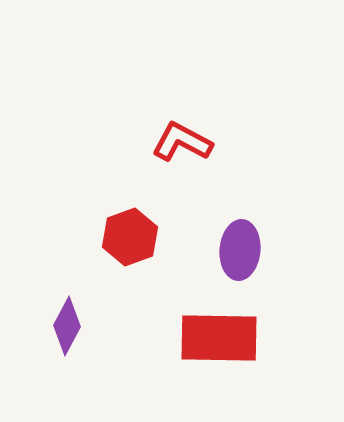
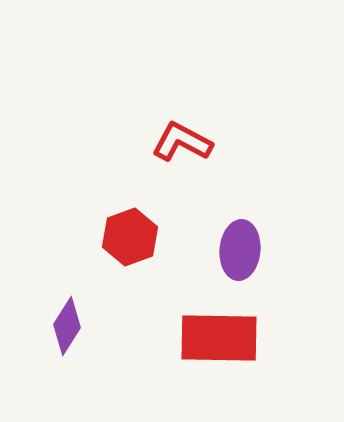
purple diamond: rotated 4 degrees clockwise
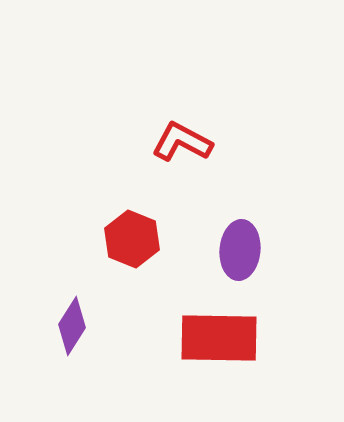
red hexagon: moved 2 px right, 2 px down; rotated 18 degrees counterclockwise
purple diamond: moved 5 px right
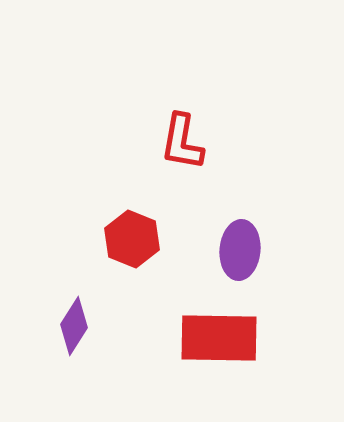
red L-shape: rotated 108 degrees counterclockwise
purple diamond: moved 2 px right
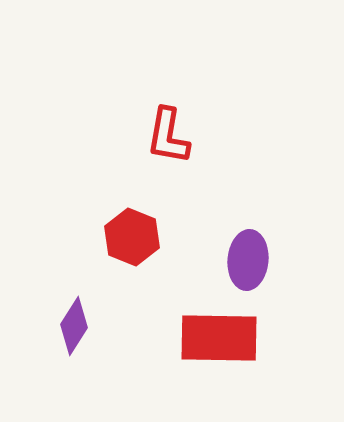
red L-shape: moved 14 px left, 6 px up
red hexagon: moved 2 px up
purple ellipse: moved 8 px right, 10 px down
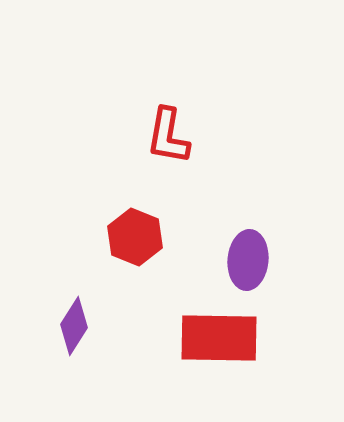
red hexagon: moved 3 px right
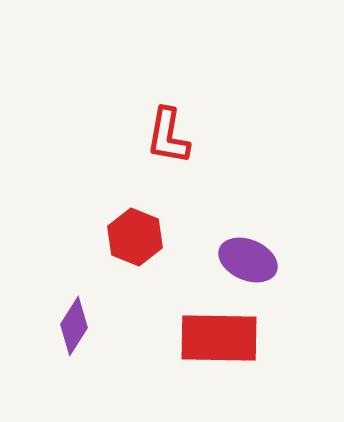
purple ellipse: rotated 72 degrees counterclockwise
